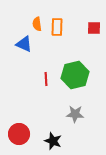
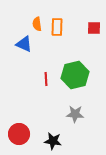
black star: rotated 12 degrees counterclockwise
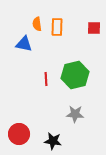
blue triangle: rotated 12 degrees counterclockwise
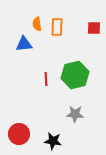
blue triangle: rotated 18 degrees counterclockwise
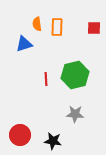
blue triangle: rotated 12 degrees counterclockwise
red circle: moved 1 px right, 1 px down
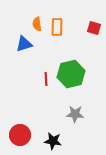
red square: rotated 16 degrees clockwise
green hexagon: moved 4 px left, 1 px up
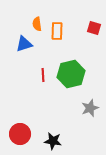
orange rectangle: moved 4 px down
red line: moved 3 px left, 4 px up
gray star: moved 15 px right, 6 px up; rotated 24 degrees counterclockwise
red circle: moved 1 px up
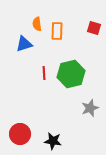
red line: moved 1 px right, 2 px up
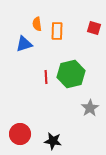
red line: moved 2 px right, 4 px down
gray star: rotated 12 degrees counterclockwise
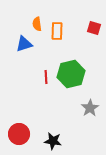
red circle: moved 1 px left
